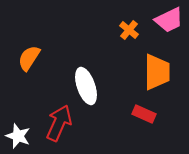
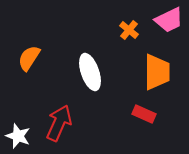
white ellipse: moved 4 px right, 14 px up
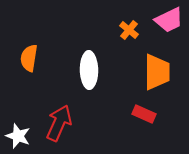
orange semicircle: rotated 24 degrees counterclockwise
white ellipse: moved 1 px left, 2 px up; rotated 18 degrees clockwise
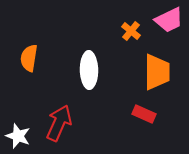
orange cross: moved 2 px right, 1 px down
